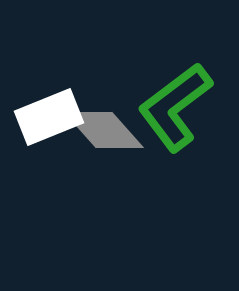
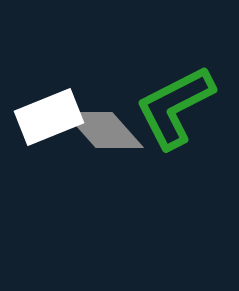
green L-shape: rotated 10 degrees clockwise
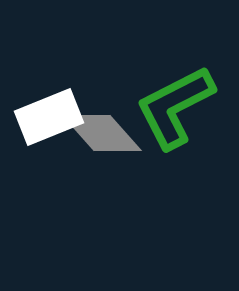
gray diamond: moved 2 px left, 3 px down
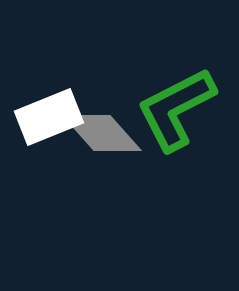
green L-shape: moved 1 px right, 2 px down
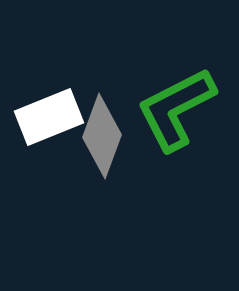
gray diamond: moved 3 px down; rotated 62 degrees clockwise
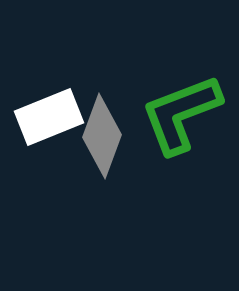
green L-shape: moved 5 px right, 5 px down; rotated 6 degrees clockwise
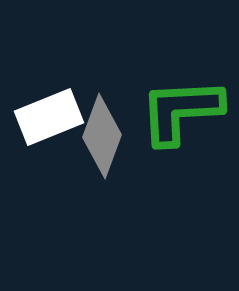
green L-shape: moved 3 px up; rotated 18 degrees clockwise
